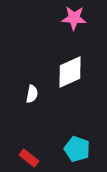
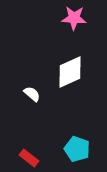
white semicircle: rotated 60 degrees counterclockwise
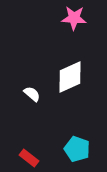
white diamond: moved 5 px down
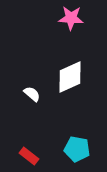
pink star: moved 3 px left
cyan pentagon: rotated 10 degrees counterclockwise
red rectangle: moved 2 px up
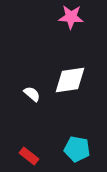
pink star: moved 1 px up
white diamond: moved 3 px down; rotated 16 degrees clockwise
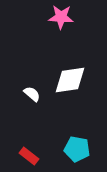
pink star: moved 10 px left
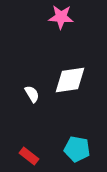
white semicircle: rotated 18 degrees clockwise
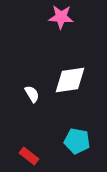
cyan pentagon: moved 8 px up
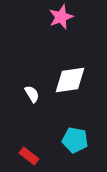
pink star: rotated 25 degrees counterclockwise
cyan pentagon: moved 2 px left, 1 px up
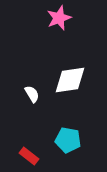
pink star: moved 2 px left, 1 px down
cyan pentagon: moved 7 px left
